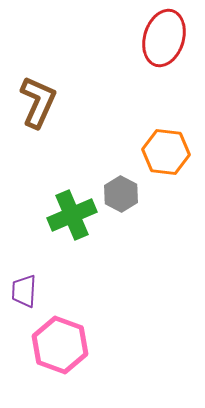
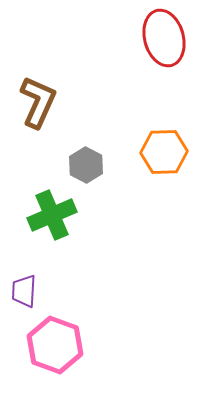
red ellipse: rotated 32 degrees counterclockwise
orange hexagon: moved 2 px left; rotated 9 degrees counterclockwise
gray hexagon: moved 35 px left, 29 px up
green cross: moved 20 px left
pink hexagon: moved 5 px left
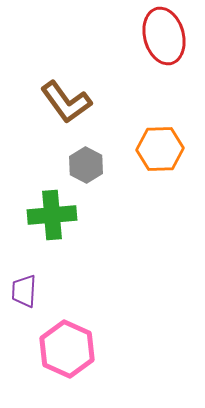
red ellipse: moved 2 px up
brown L-shape: moved 28 px right; rotated 120 degrees clockwise
orange hexagon: moved 4 px left, 3 px up
green cross: rotated 18 degrees clockwise
pink hexagon: moved 12 px right, 4 px down; rotated 4 degrees clockwise
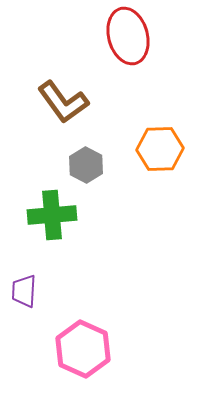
red ellipse: moved 36 px left
brown L-shape: moved 3 px left
pink hexagon: moved 16 px right
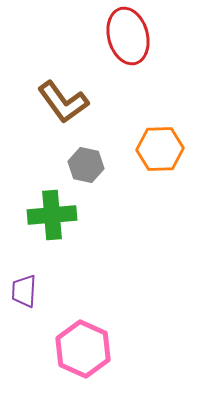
gray hexagon: rotated 16 degrees counterclockwise
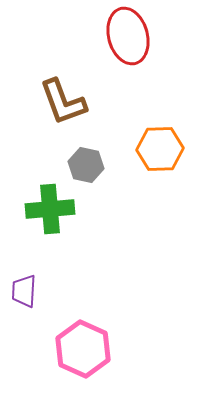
brown L-shape: rotated 16 degrees clockwise
green cross: moved 2 px left, 6 px up
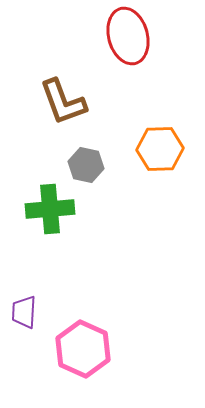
purple trapezoid: moved 21 px down
